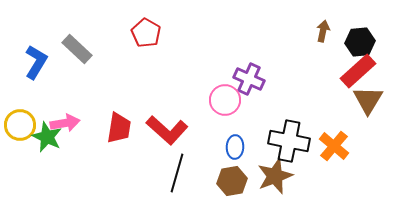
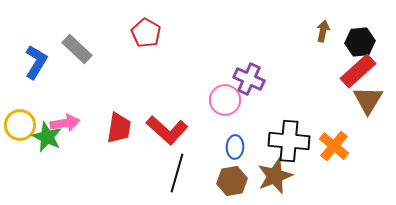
black cross: rotated 6 degrees counterclockwise
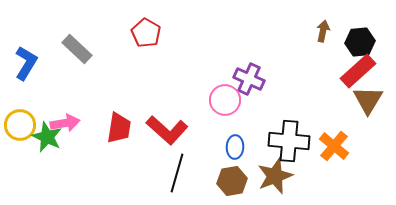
blue L-shape: moved 10 px left, 1 px down
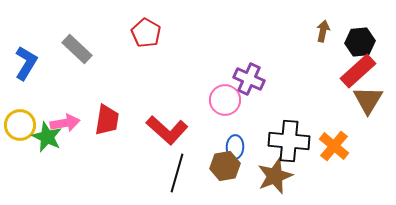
red trapezoid: moved 12 px left, 8 px up
brown hexagon: moved 7 px left, 15 px up
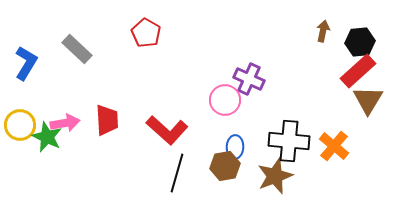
red trapezoid: rotated 12 degrees counterclockwise
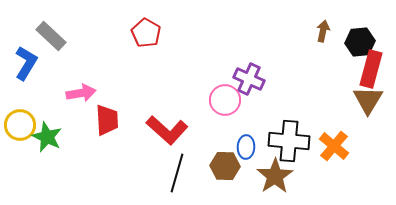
gray rectangle: moved 26 px left, 13 px up
red rectangle: moved 13 px right, 2 px up; rotated 33 degrees counterclockwise
pink arrow: moved 16 px right, 30 px up
blue ellipse: moved 11 px right
brown hexagon: rotated 12 degrees clockwise
brown star: rotated 12 degrees counterclockwise
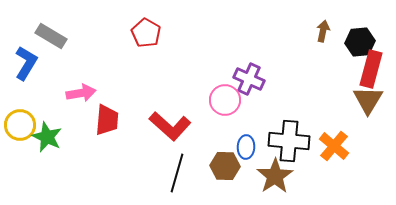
gray rectangle: rotated 12 degrees counterclockwise
red trapezoid: rotated 8 degrees clockwise
red L-shape: moved 3 px right, 4 px up
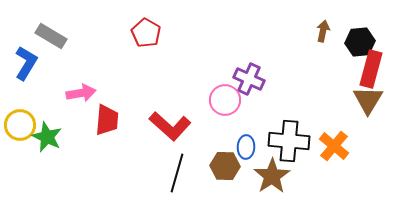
brown star: moved 3 px left
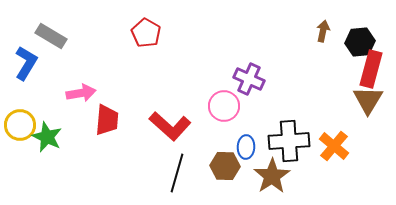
pink circle: moved 1 px left, 6 px down
black cross: rotated 9 degrees counterclockwise
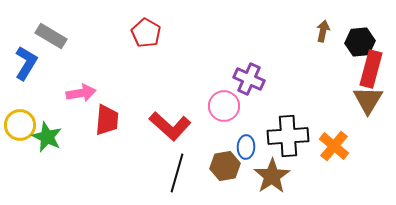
black cross: moved 1 px left, 5 px up
brown hexagon: rotated 12 degrees counterclockwise
